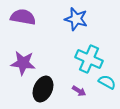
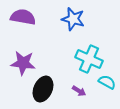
blue star: moved 3 px left
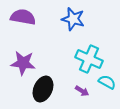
purple arrow: moved 3 px right
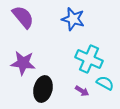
purple semicircle: rotated 40 degrees clockwise
cyan semicircle: moved 2 px left, 1 px down
black ellipse: rotated 10 degrees counterclockwise
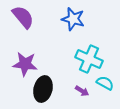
purple star: moved 2 px right, 1 px down
